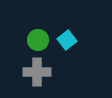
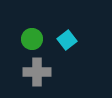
green circle: moved 6 px left, 1 px up
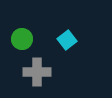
green circle: moved 10 px left
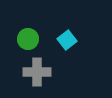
green circle: moved 6 px right
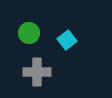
green circle: moved 1 px right, 6 px up
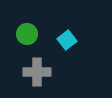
green circle: moved 2 px left, 1 px down
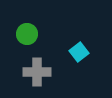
cyan square: moved 12 px right, 12 px down
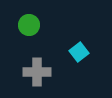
green circle: moved 2 px right, 9 px up
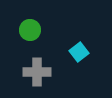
green circle: moved 1 px right, 5 px down
